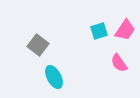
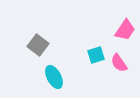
cyan square: moved 3 px left, 24 px down
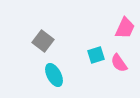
pink trapezoid: moved 2 px up; rotated 10 degrees counterclockwise
gray square: moved 5 px right, 4 px up
cyan ellipse: moved 2 px up
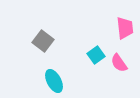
pink trapezoid: rotated 30 degrees counterclockwise
cyan square: rotated 18 degrees counterclockwise
cyan ellipse: moved 6 px down
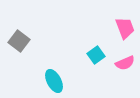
pink trapezoid: rotated 15 degrees counterclockwise
gray square: moved 24 px left
pink semicircle: moved 6 px right; rotated 78 degrees counterclockwise
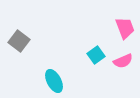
pink semicircle: moved 2 px left, 2 px up
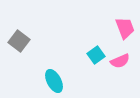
pink semicircle: moved 3 px left
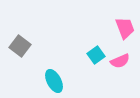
gray square: moved 1 px right, 5 px down
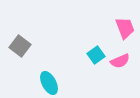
cyan ellipse: moved 5 px left, 2 px down
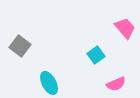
pink trapezoid: rotated 20 degrees counterclockwise
pink semicircle: moved 4 px left, 23 px down
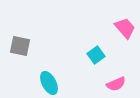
gray square: rotated 25 degrees counterclockwise
